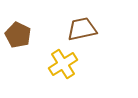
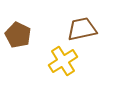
yellow cross: moved 3 px up
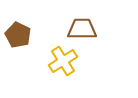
brown trapezoid: rotated 12 degrees clockwise
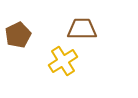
brown pentagon: rotated 20 degrees clockwise
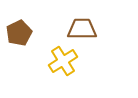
brown pentagon: moved 1 px right, 2 px up
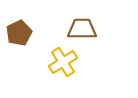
yellow cross: moved 1 px down
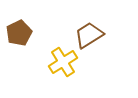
brown trapezoid: moved 7 px right, 6 px down; rotated 32 degrees counterclockwise
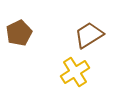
yellow cross: moved 12 px right, 10 px down
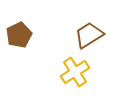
brown pentagon: moved 2 px down
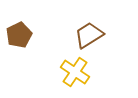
yellow cross: rotated 24 degrees counterclockwise
